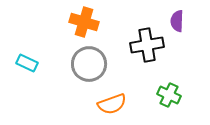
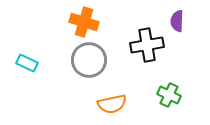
gray circle: moved 4 px up
orange semicircle: rotated 8 degrees clockwise
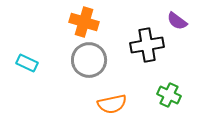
purple semicircle: rotated 55 degrees counterclockwise
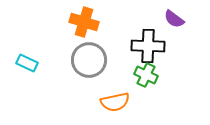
purple semicircle: moved 3 px left, 2 px up
black cross: moved 1 px right, 1 px down; rotated 12 degrees clockwise
green cross: moved 23 px left, 20 px up
orange semicircle: moved 3 px right, 2 px up
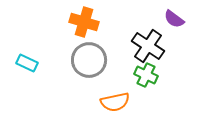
black cross: rotated 32 degrees clockwise
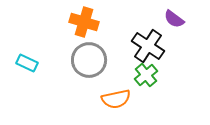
green cross: rotated 25 degrees clockwise
orange semicircle: moved 1 px right, 3 px up
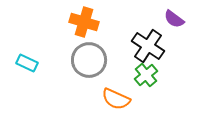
orange semicircle: rotated 36 degrees clockwise
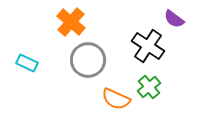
orange cross: moved 13 px left; rotated 24 degrees clockwise
gray circle: moved 1 px left
green cross: moved 3 px right, 12 px down
